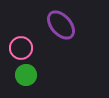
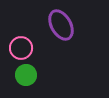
purple ellipse: rotated 12 degrees clockwise
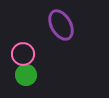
pink circle: moved 2 px right, 6 px down
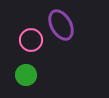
pink circle: moved 8 px right, 14 px up
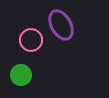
green circle: moved 5 px left
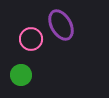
pink circle: moved 1 px up
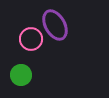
purple ellipse: moved 6 px left
